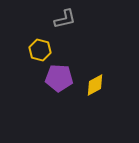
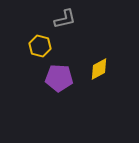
yellow hexagon: moved 4 px up
yellow diamond: moved 4 px right, 16 px up
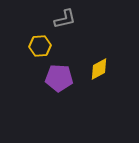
yellow hexagon: rotated 20 degrees counterclockwise
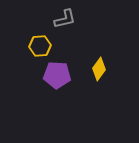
yellow diamond: rotated 25 degrees counterclockwise
purple pentagon: moved 2 px left, 3 px up
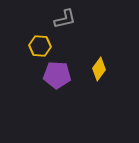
yellow hexagon: rotated 10 degrees clockwise
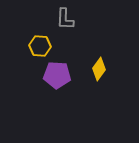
gray L-shape: rotated 105 degrees clockwise
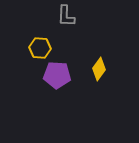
gray L-shape: moved 1 px right, 3 px up
yellow hexagon: moved 2 px down
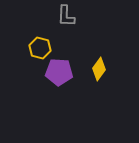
yellow hexagon: rotated 10 degrees clockwise
purple pentagon: moved 2 px right, 3 px up
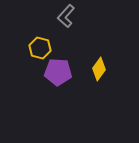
gray L-shape: rotated 40 degrees clockwise
purple pentagon: moved 1 px left
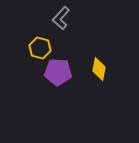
gray L-shape: moved 5 px left, 2 px down
yellow diamond: rotated 25 degrees counterclockwise
